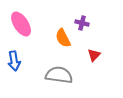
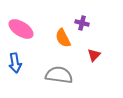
pink ellipse: moved 5 px down; rotated 25 degrees counterclockwise
blue arrow: moved 1 px right, 2 px down
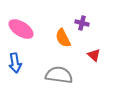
red triangle: rotated 32 degrees counterclockwise
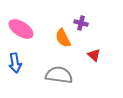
purple cross: moved 1 px left
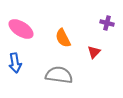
purple cross: moved 26 px right
red triangle: moved 3 px up; rotated 32 degrees clockwise
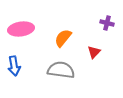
pink ellipse: rotated 40 degrees counterclockwise
orange semicircle: rotated 66 degrees clockwise
blue arrow: moved 1 px left, 3 px down
gray semicircle: moved 2 px right, 5 px up
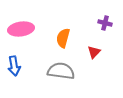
purple cross: moved 2 px left
orange semicircle: rotated 24 degrees counterclockwise
gray semicircle: moved 1 px down
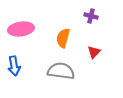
purple cross: moved 14 px left, 7 px up
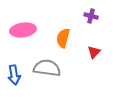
pink ellipse: moved 2 px right, 1 px down
blue arrow: moved 9 px down
gray semicircle: moved 14 px left, 3 px up
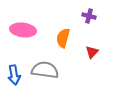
purple cross: moved 2 px left
pink ellipse: rotated 15 degrees clockwise
red triangle: moved 2 px left
gray semicircle: moved 2 px left, 2 px down
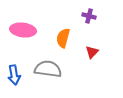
gray semicircle: moved 3 px right, 1 px up
